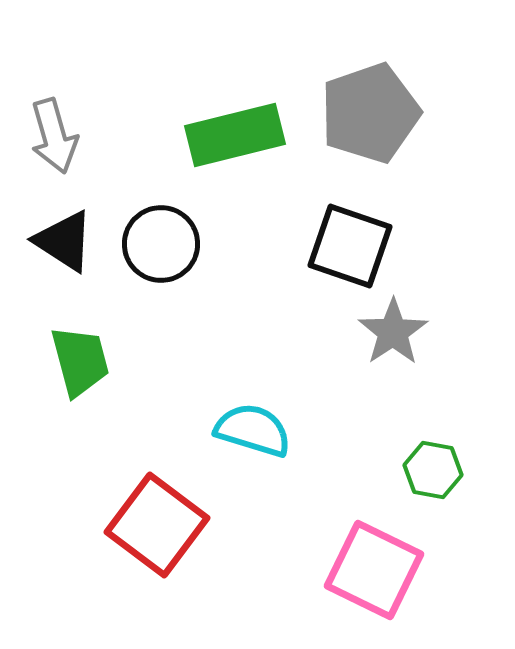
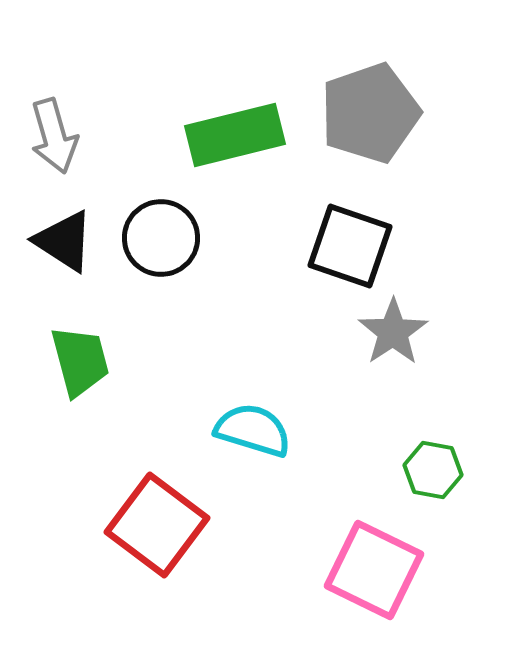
black circle: moved 6 px up
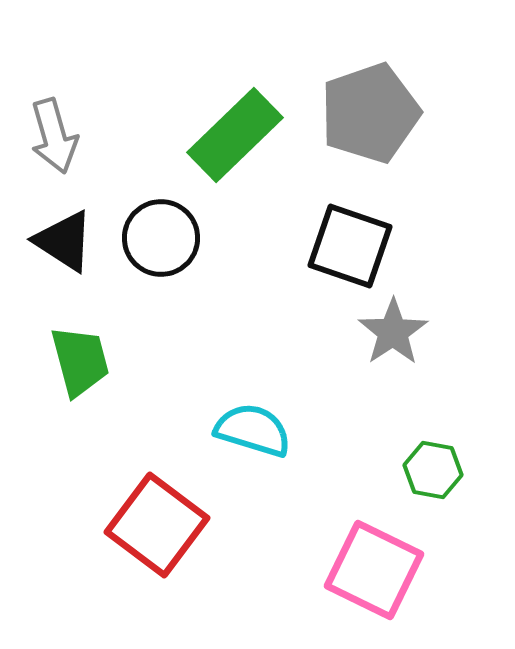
green rectangle: rotated 30 degrees counterclockwise
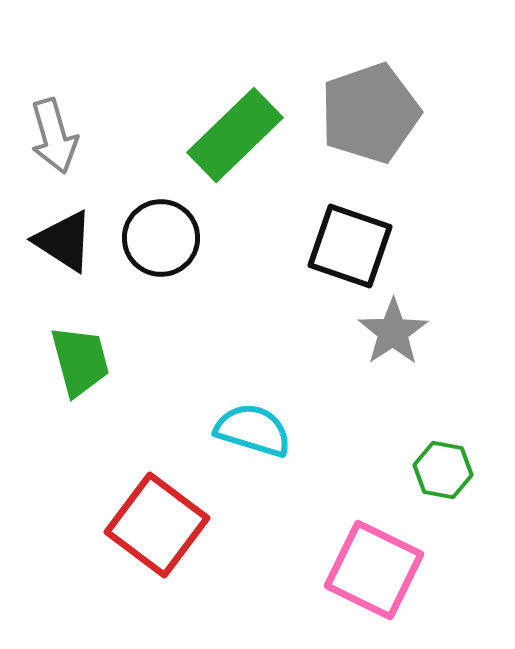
green hexagon: moved 10 px right
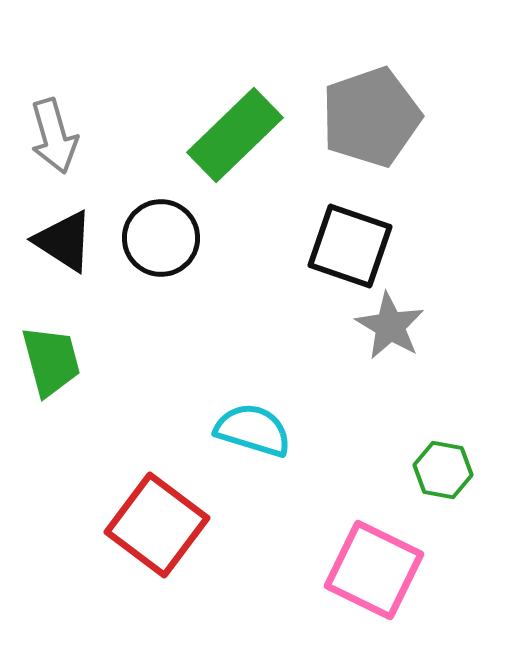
gray pentagon: moved 1 px right, 4 px down
gray star: moved 3 px left, 6 px up; rotated 8 degrees counterclockwise
green trapezoid: moved 29 px left
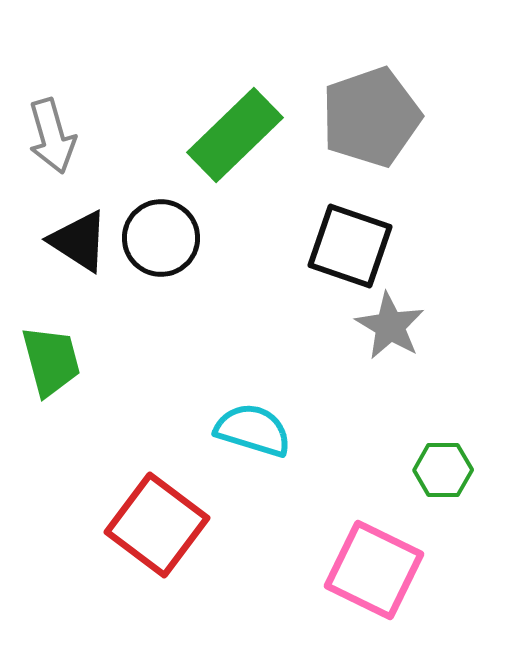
gray arrow: moved 2 px left
black triangle: moved 15 px right
green hexagon: rotated 10 degrees counterclockwise
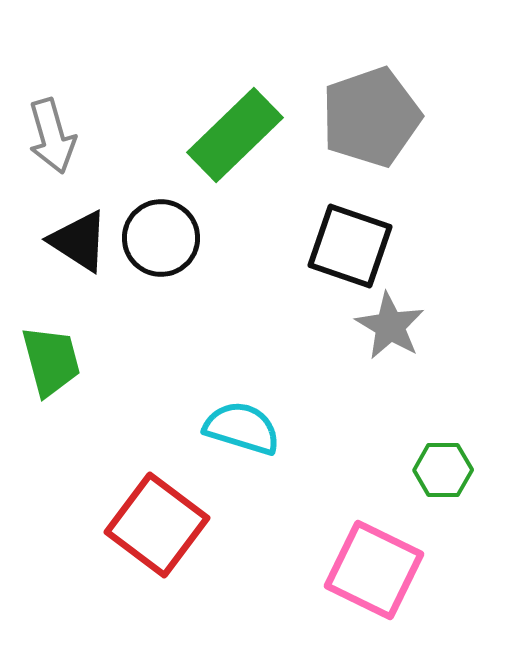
cyan semicircle: moved 11 px left, 2 px up
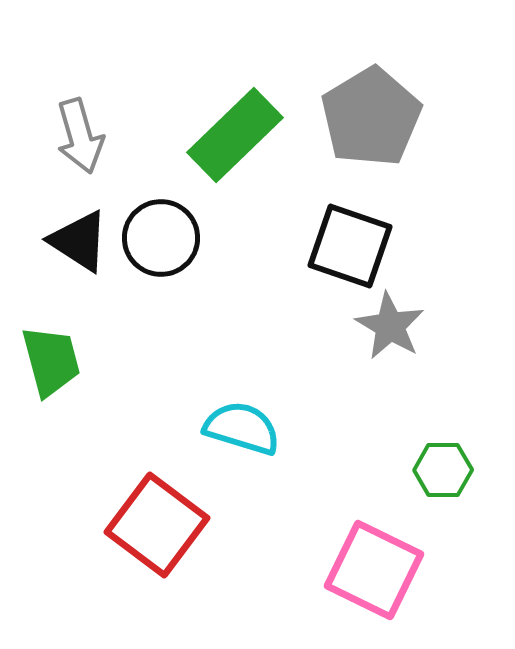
gray pentagon: rotated 12 degrees counterclockwise
gray arrow: moved 28 px right
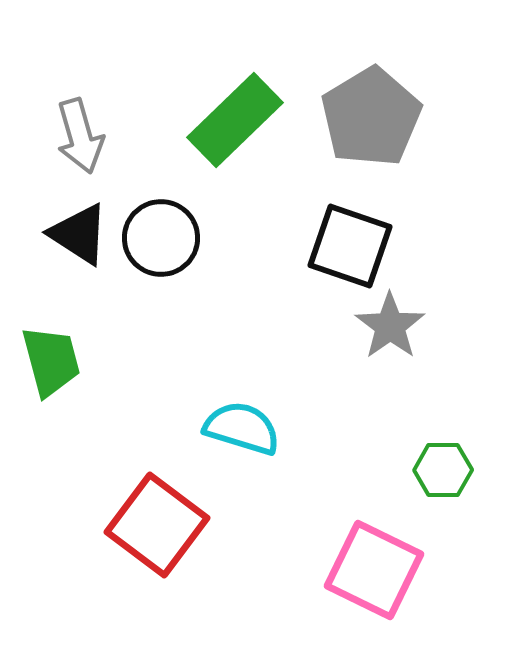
green rectangle: moved 15 px up
black triangle: moved 7 px up
gray star: rotated 6 degrees clockwise
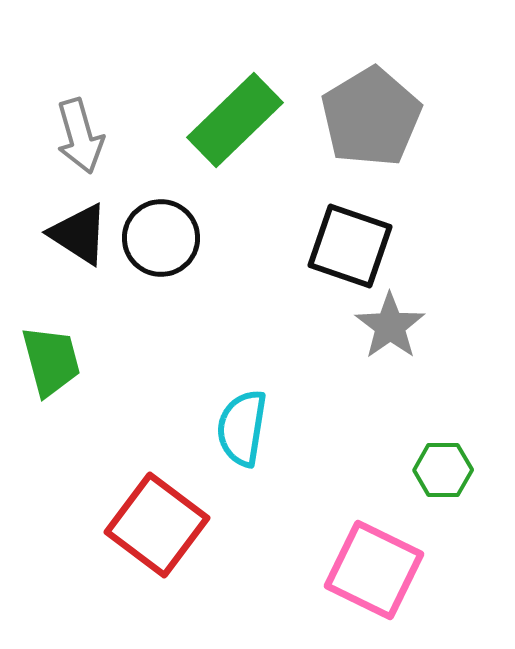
cyan semicircle: rotated 98 degrees counterclockwise
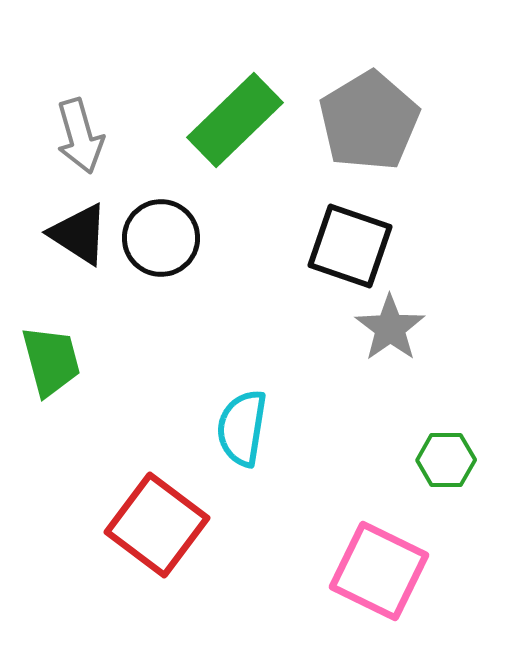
gray pentagon: moved 2 px left, 4 px down
gray star: moved 2 px down
green hexagon: moved 3 px right, 10 px up
pink square: moved 5 px right, 1 px down
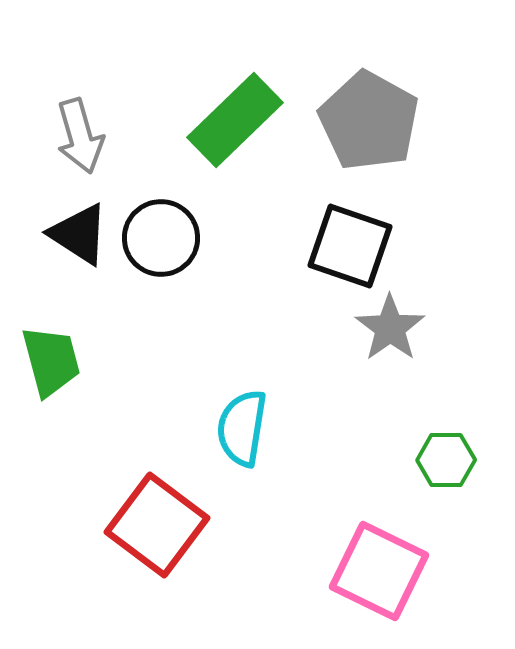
gray pentagon: rotated 12 degrees counterclockwise
